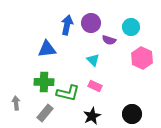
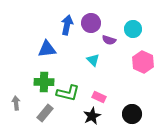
cyan circle: moved 2 px right, 2 px down
pink hexagon: moved 1 px right, 4 px down
pink rectangle: moved 4 px right, 11 px down
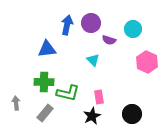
pink hexagon: moved 4 px right
pink rectangle: rotated 56 degrees clockwise
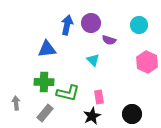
cyan circle: moved 6 px right, 4 px up
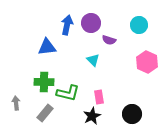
blue triangle: moved 2 px up
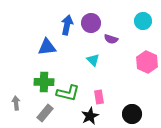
cyan circle: moved 4 px right, 4 px up
purple semicircle: moved 2 px right, 1 px up
black star: moved 2 px left
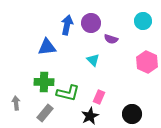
pink rectangle: rotated 32 degrees clockwise
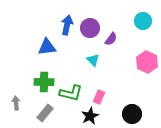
purple circle: moved 1 px left, 5 px down
purple semicircle: rotated 72 degrees counterclockwise
green L-shape: moved 3 px right
